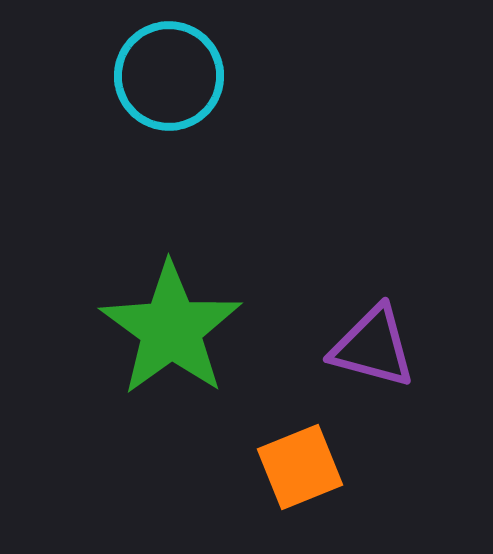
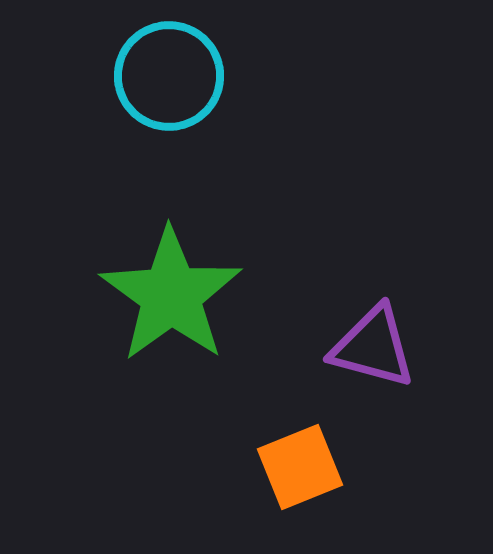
green star: moved 34 px up
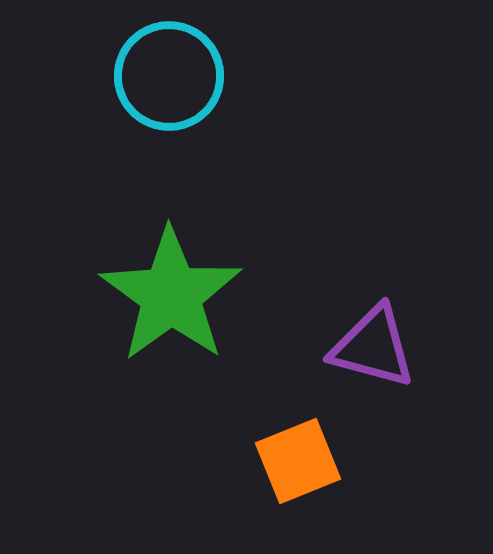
orange square: moved 2 px left, 6 px up
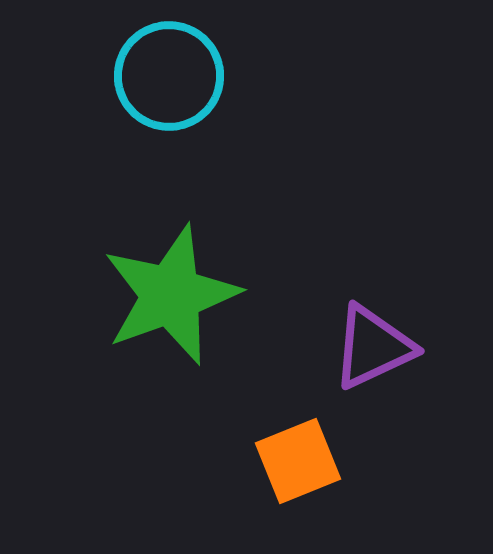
green star: rotated 16 degrees clockwise
purple triangle: rotated 40 degrees counterclockwise
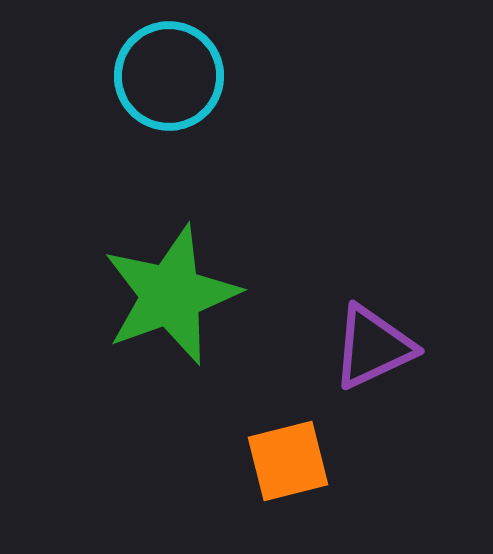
orange square: moved 10 px left; rotated 8 degrees clockwise
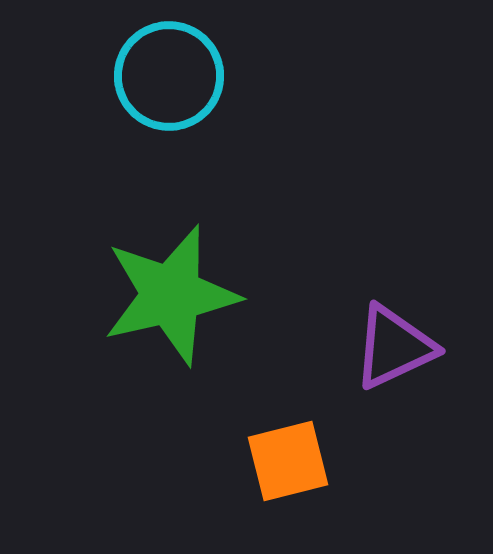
green star: rotated 7 degrees clockwise
purple triangle: moved 21 px right
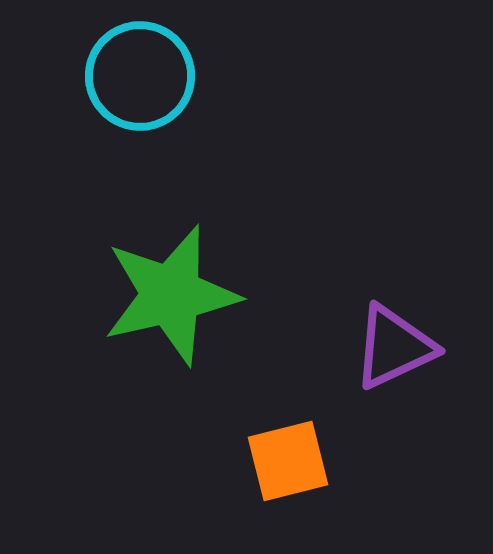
cyan circle: moved 29 px left
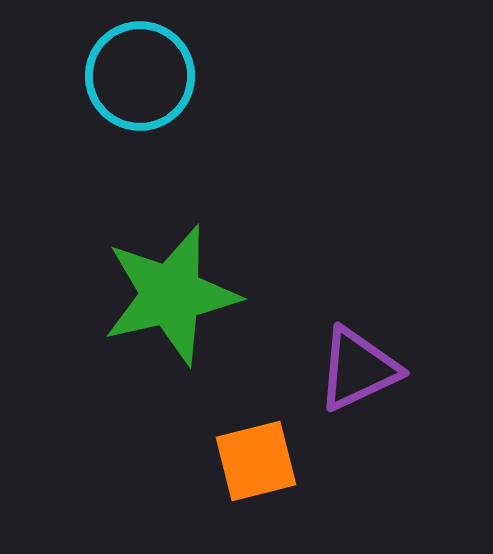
purple triangle: moved 36 px left, 22 px down
orange square: moved 32 px left
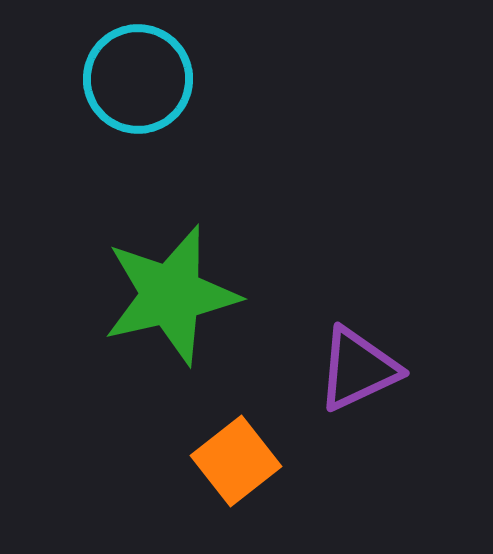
cyan circle: moved 2 px left, 3 px down
orange square: moved 20 px left; rotated 24 degrees counterclockwise
